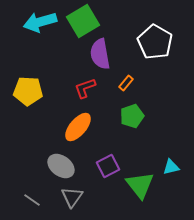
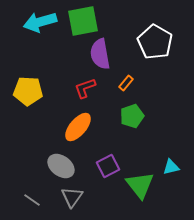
green square: rotated 20 degrees clockwise
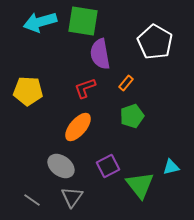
green square: rotated 20 degrees clockwise
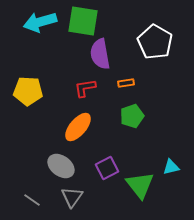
orange rectangle: rotated 42 degrees clockwise
red L-shape: rotated 10 degrees clockwise
purple square: moved 1 px left, 2 px down
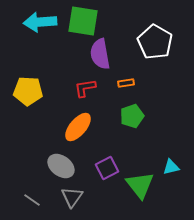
cyan arrow: rotated 12 degrees clockwise
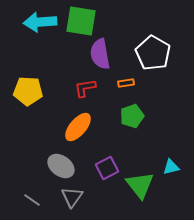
green square: moved 2 px left
white pentagon: moved 2 px left, 11 px down
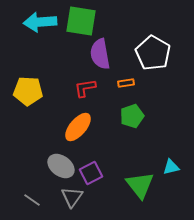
purple square: moved 16 px left, 5 px down
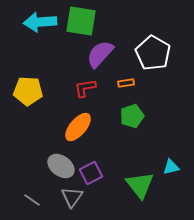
purple semicircle: rotated 52 degrees clockwise
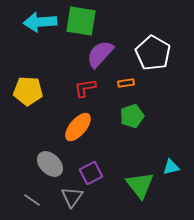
gray ellipse: moved 11 px left, 2 px up; rotated 8 degrees clockwise
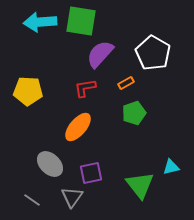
orange rectangle: rotated 21 degrees counterclockwise
green pentagon: moved 2 px right, 3 px up
purple square: rotated 15 degrees clockwise
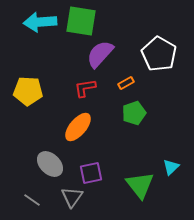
white pentagon: moved 6 px right, 1 px down
cyan triangle: rotated 30 degrees counterclockwise
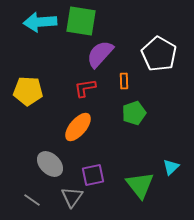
orange rectangle: moved 2 px left, 2 px up; rotated 63 degrees counterclockwise
purple square: moved 2 px right, 2 px down
